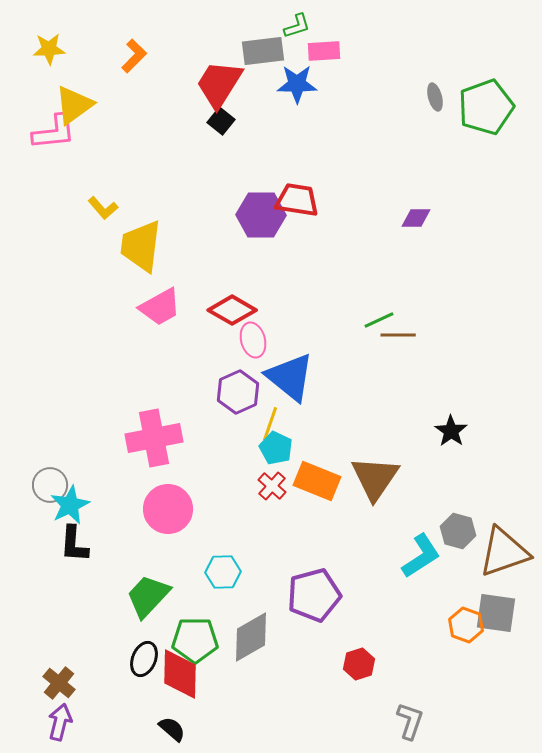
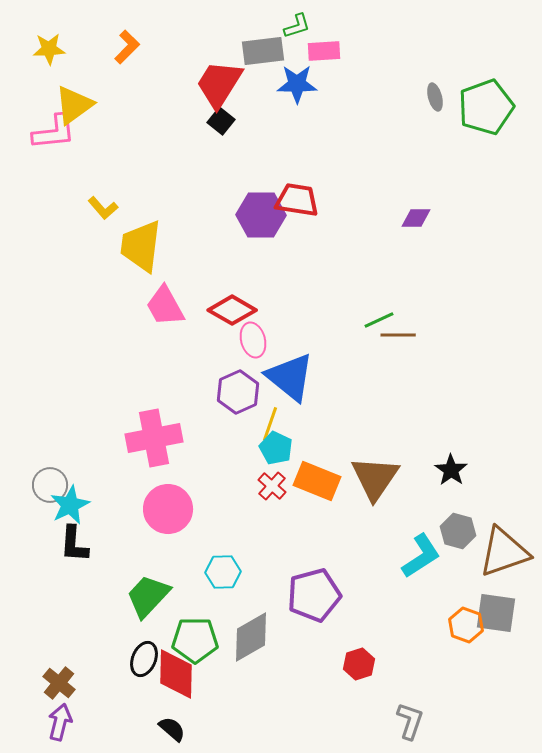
orange L-shape at (134, 56): moved 7 px left, 9 px up
pink trapezoid at (160, 307): moved 5 px right, 1 px up; rotated 90 degrees clockwise
black star at (451, 431): moved 39 px down
red diamond at (180, 674): moved 4 px left
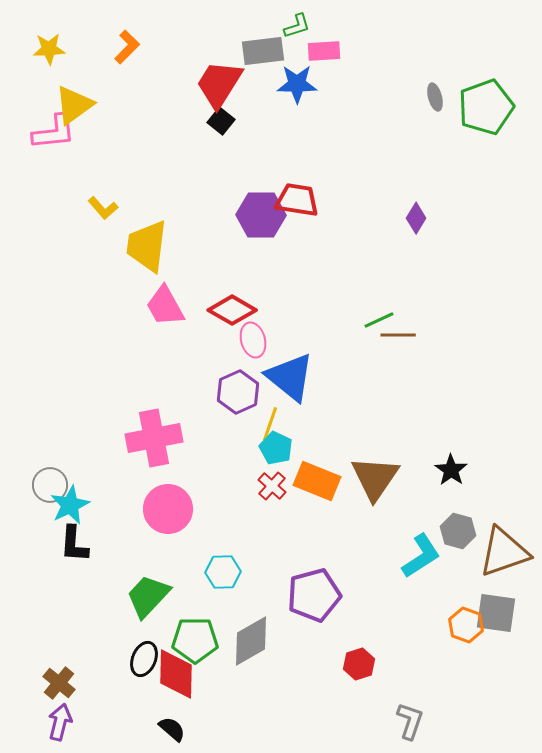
purple diamond at (416, 218): rotated 60 degrees counterclockwise
yellow trapezoid at (141, 246): moved 6 px right
gray diamond at (251, 637): moved 4 px down
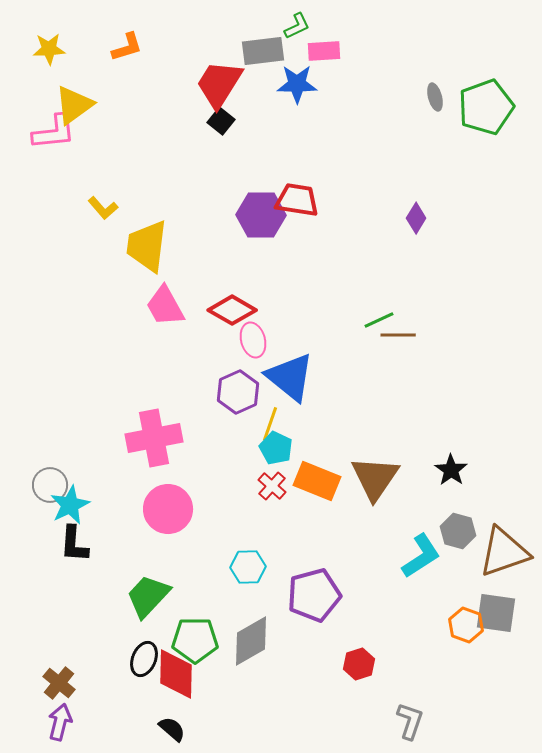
green L-shape at (297, 26): rotated 8 degrees counterclockwise
orange L-shape at (127, 47): rotated 28 degrees clockwise
cyan hexagon at (223, 572): moved 25 px right, 5 px up
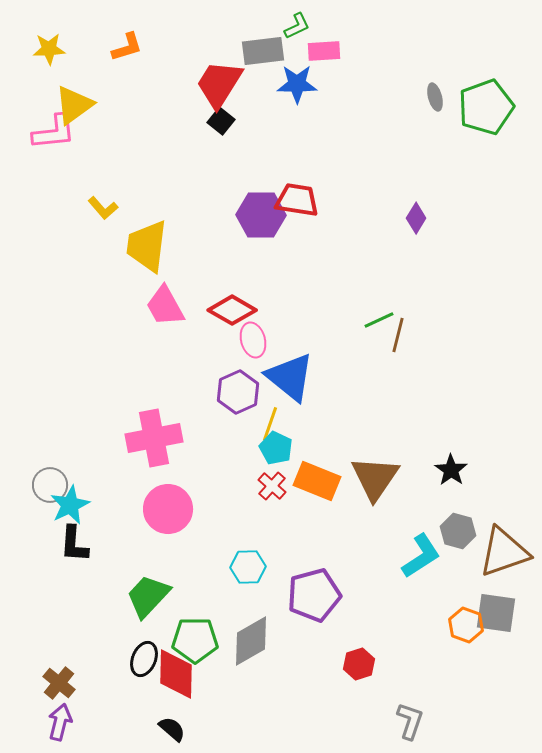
brown line at (398, 335): rotated 76 degrees counterclockwise
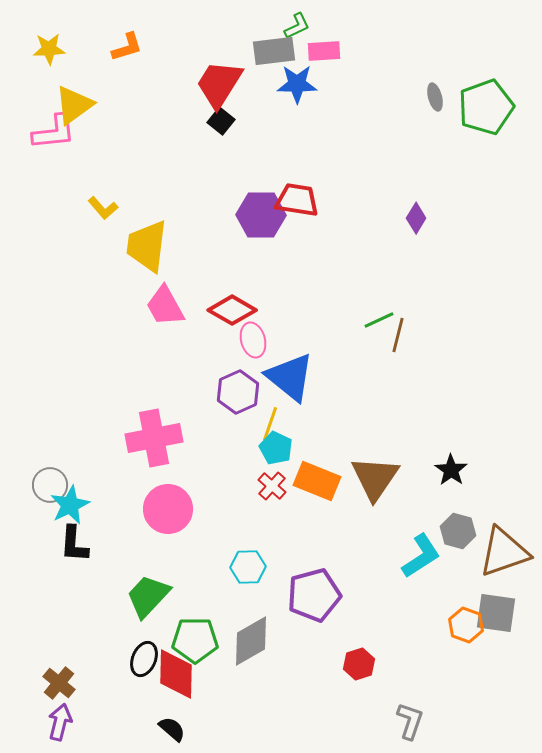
gray rectangle at (263, 51): moved 11 px right
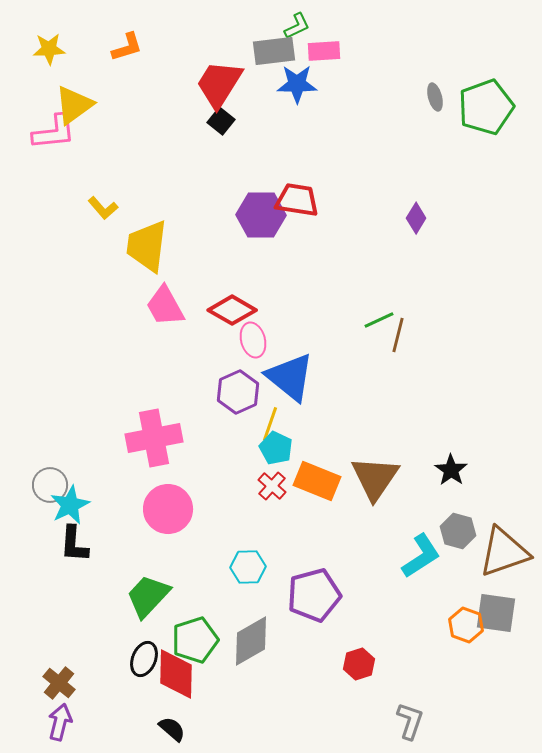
green pentagon at (195, 640): rotated 18 degrees counterclockwise
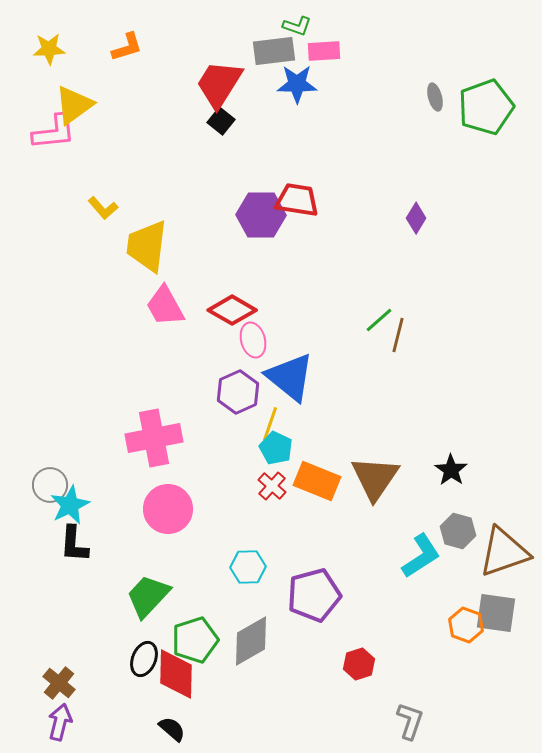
green L-shape at (297, 26): rotated 44 degrees clockwise
green line at (379, 320): rotated 16 degrees counterclockwise
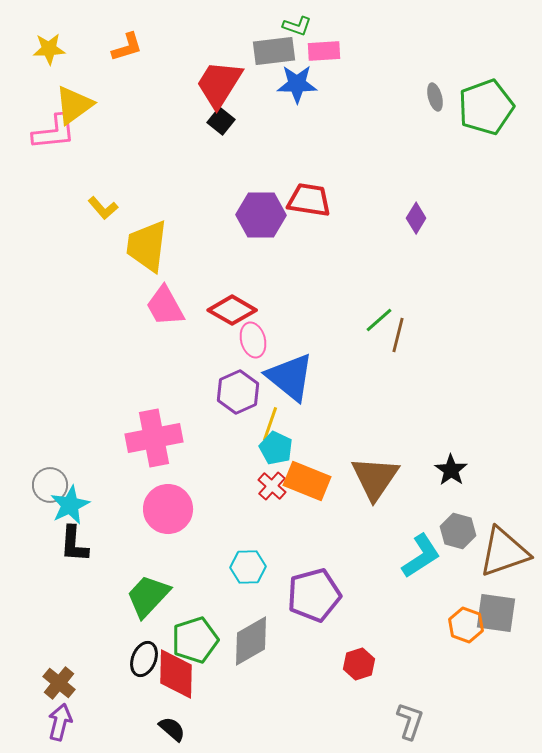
red trapezoid at (297, 200): moved 12 px right
orange rectangle at (317, 481): moved 10 px left
